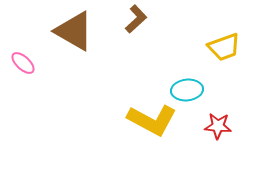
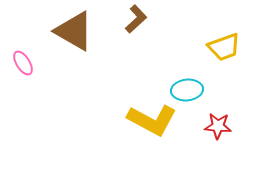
pink ellipse: rotated 15 degrees clockwise
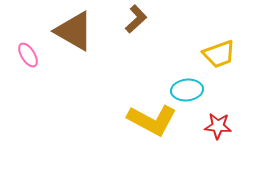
yellow trapezoid: moved 5 px left, 7 px down
pink ellipse: moved 5 px right, 8 px up
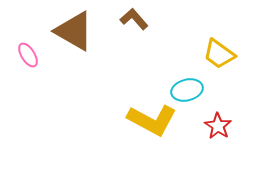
brown L-shape: moved 2 px left; rotated 88 degrees counterclockwise
yellow trapezoid: rotated 56 degrees clockwise
cyan ellipse: rotated 8 degrees counterclockwise
red star: rotated 28 degrees clockwise
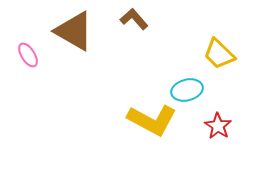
yellow trapezoid: rotated 8 degrees clockwise
